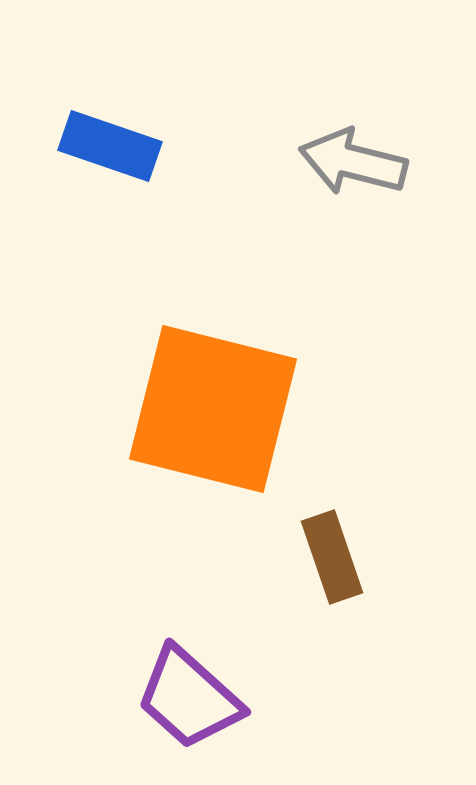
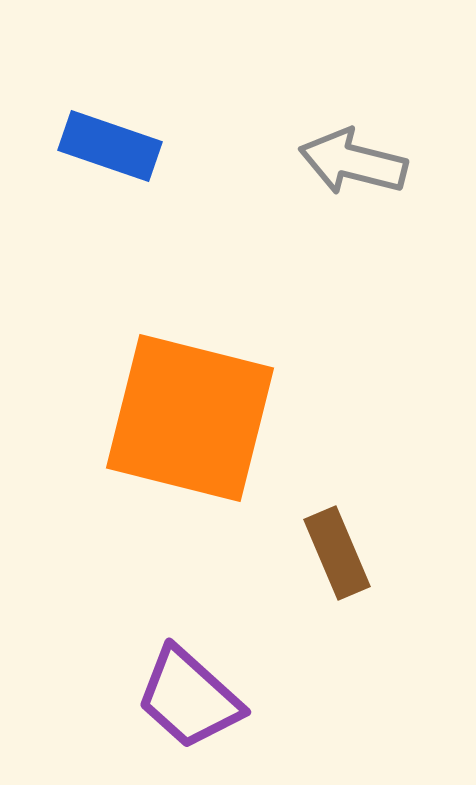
orange square: moved 23 px left, 9 px down
brown rectangle: moved 5 px right, 4 px up; rotated 4 degrees counterclockwise
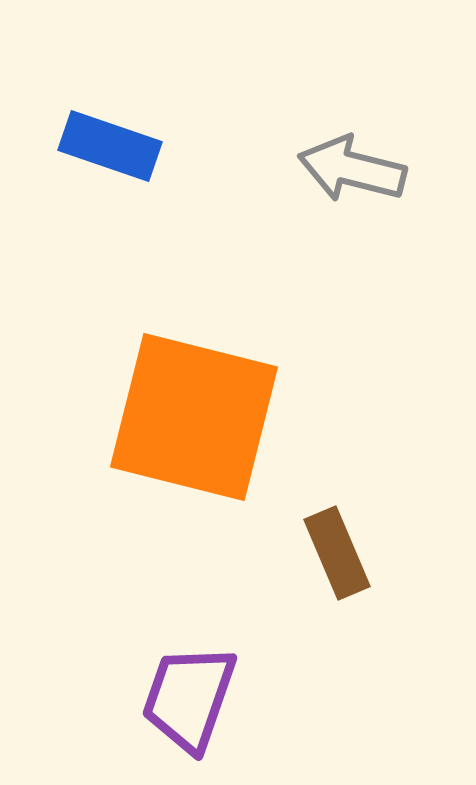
gray arrow: moved 1 px left, 7 px down
orange square: moved 4 px right, 1 px up
purple trapezoid: rotated 67 degrees clockwise
